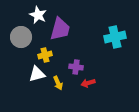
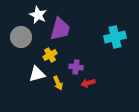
yellow cross: moved 5 px right; rotated 16 degrees counterclockwise
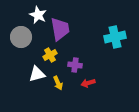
purple trapezoid: rotated 25 degrees counterclockwise
purple cross: moved 1 px left, 2 px up
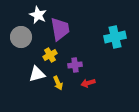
purple cross: rotated 16 degrees counterclockwise
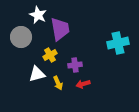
cyan cross: moved 3 px right, 6 px down
red arrow: moved 5 px left, 1 px down
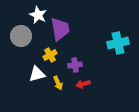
gray circle: moved 1 px up
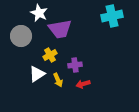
white star: moved 1 px right, 2 px up
purple trapezoid: rotated 90 degrees clockwise
cyan cross: moved 6 px left, 27 px up
white triangle: rotated 18 degrees counterclockwise
yellow arrow: moved 3 px up
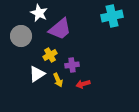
purple trapezoid: rotated 30 degrees counterclockwise
purple cross: moved 3 px left
